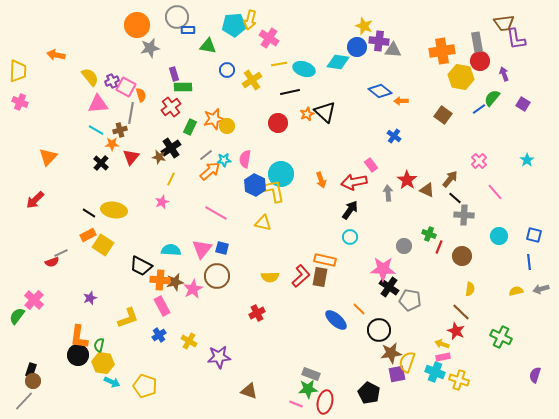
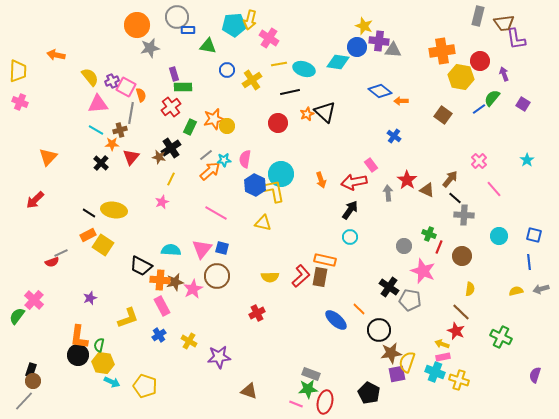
gray rectangle at (477, 42): moved 1 px right, 26 px up; rotated 24 degrees clockwise
pink line at (495, 192): moved 1 px left, 3 px up
pink star at (383, 269): moved 40 px right, 2 px down; rotated 20 degrees clockwise
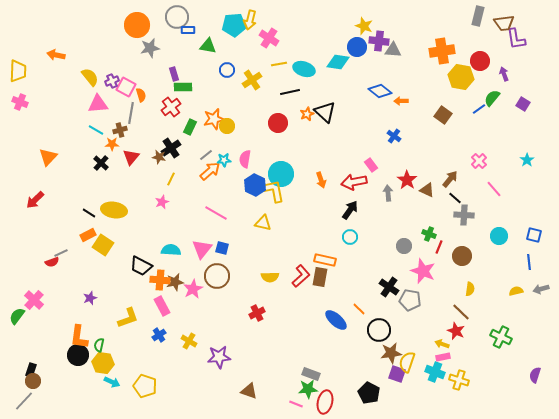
purple square at (397, 374): rotated 30 degrees clockwise
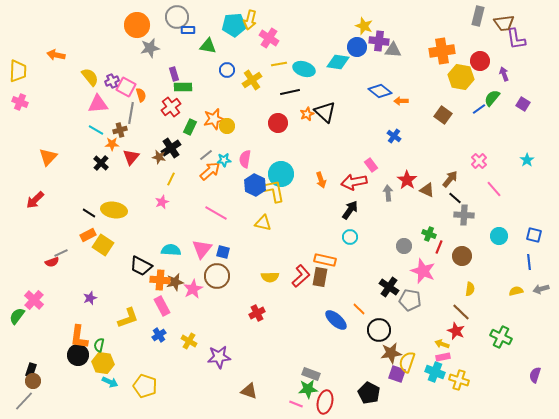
blue square at (222, 248): moved 1 px right, 4 px down
cyan arrow at (112, 382): moved 2 px left
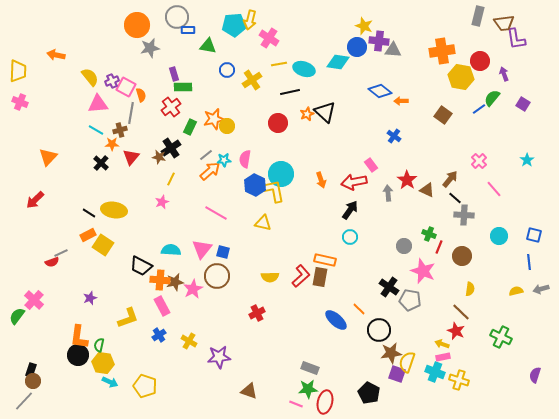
gray rectangle at (311, 374): moved 1 px left, 6 px up
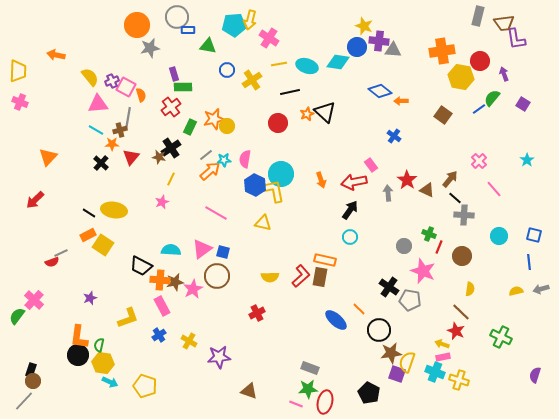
cyan ellipse at (304, 69): moved 3 px right, 3 px up
gray line at (131, 113): moved 3 px left, 5 px down
pink triangle at (202, 249): rotated 15 degrees clockwise
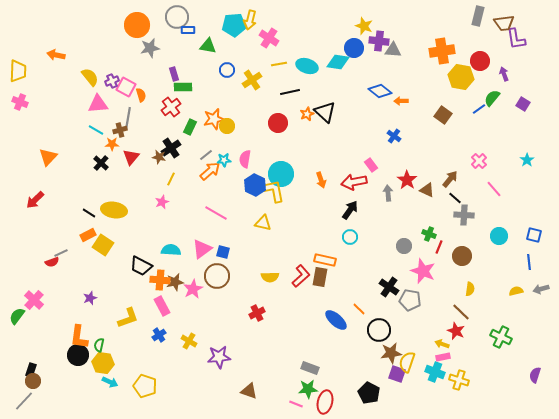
blue circle at (357, 47): moved 3 px left, 1 px down
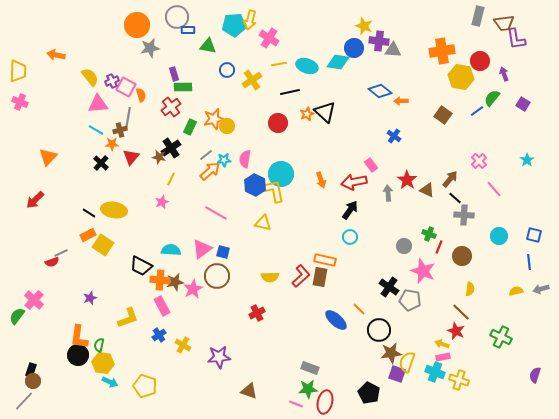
blue line at (479, 109): moved 2 px left, 2 px down
yellow cross at (189, 341): moved 6 px left, 4 px down
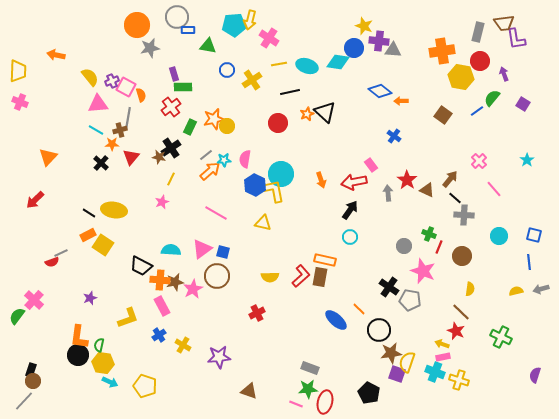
gray rectangle at (478, 16): moved 16 px down
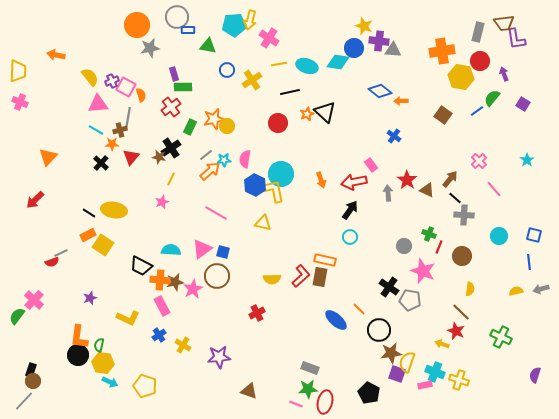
yellow semicircle at (270, 277): moved 2 px right, 2 px down
yellow L-shape at (128, 318): rotated 45 degrees clockwise
pink rectangle at (443, 357): moved 18 px left, 28 px down
